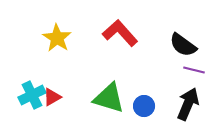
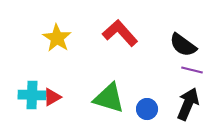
purple line: moved 2 px left
cyan cross: rotated 28 degrees clockwise
blue circle: moved 3 px right, 3 px down
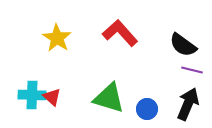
red triangle: rotated 48 degrees counterclockwise
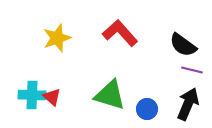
yellow star: rotated 20 degrees clockwise
green triangle: moved 1 px right, 3 px up
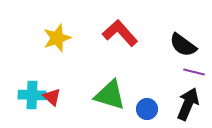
purple line: moved 2 px right, 2 px down
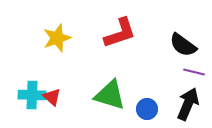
red L-shape: rotated 114 degrees clockwise
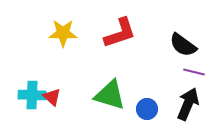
yellow star: moved 6 px right, 5 px up; rotated 20 degrees clockwise
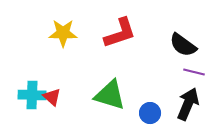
blue circle: moved 3 px right, 4 px down
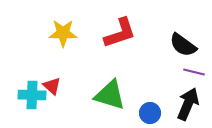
red triangle: moved 11 px up
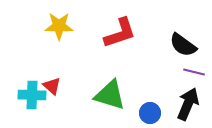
yellow star: moved 4 px left, 7 px up
